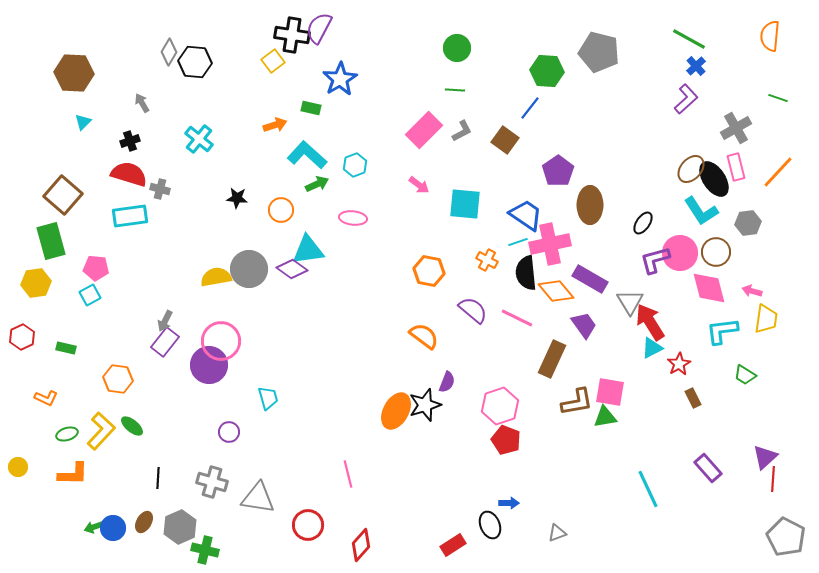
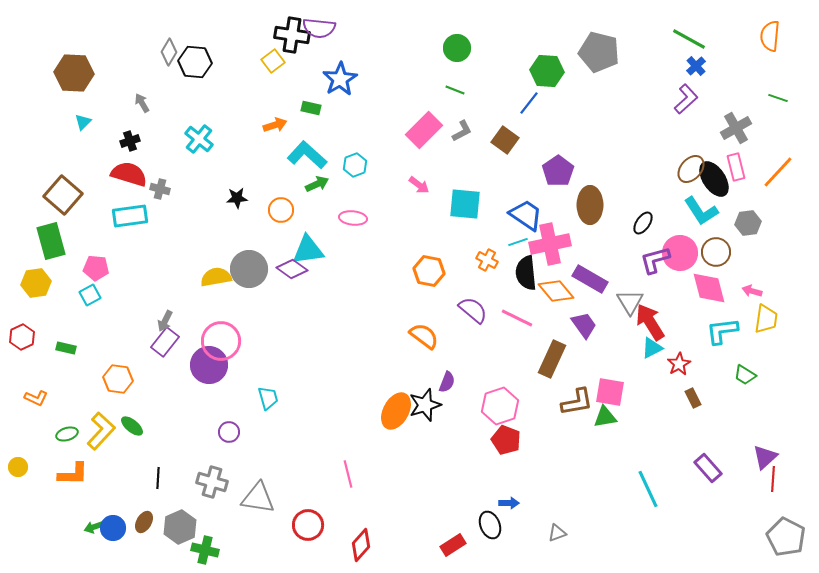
purple semicircle at (319, 28): rotated 112 degrees counterclockwise
green line at (455, 90): rotated 18 degrees clockwise
blue line at (530, 108): moved 1 px left, 5 px up
black star at (237, 198): rotated 10 degrees counterclockwise
orange L-shape at (46, 398): moved 10 px left
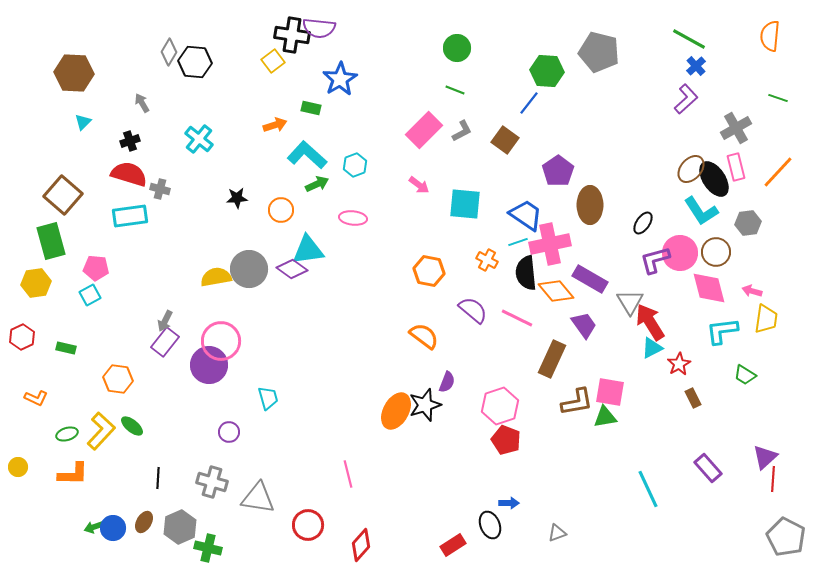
green cross at (205, 550): moved 3 px right, 2 px up
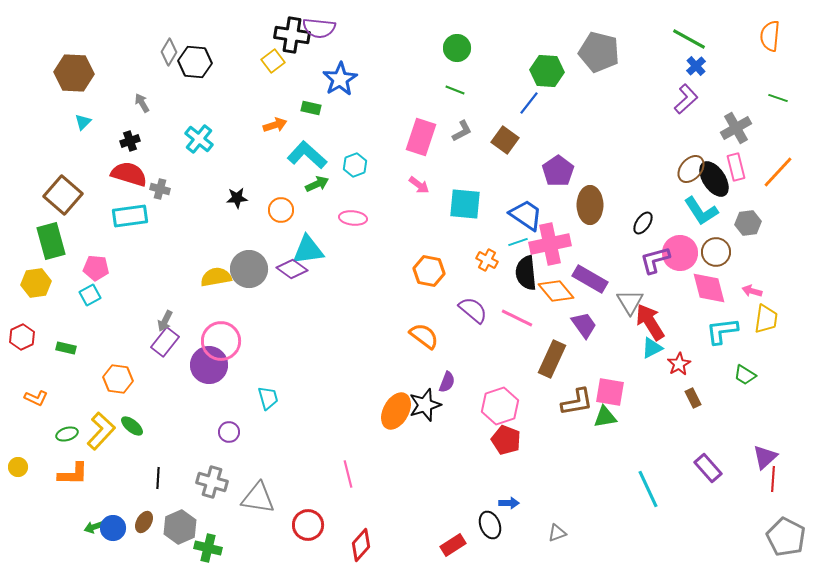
pink rectangle at (424, 130): moved 3 px left, 7 px down; rotated 27 degrees counterclockwise
